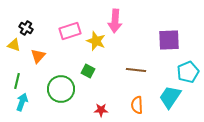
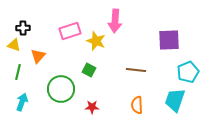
black cross: moved 3 px left; rotated 32 degrees counterclockwise
green square: moved 1 px right, 1 px up
green line: moved 1 px right, 9 px up
cyan trapezoid: moved 5 px right, 3 px down; rotated 15 degrees counterclockwise
red star: moved 9 px left, 3 px up
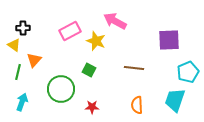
pink arrow: rotated 115 degrees clockwise
pink rectangle: rotated 10 degrees counterclockwise
yellow triangle: rotated 16 degrees clockwise
orange triangle: moved 4 px left, 4 px down
brown line: moved 2 px left, 2 px up
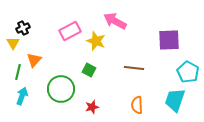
black cross: rotated 24 degrees counterclockwise
yellow triangle: moved 1 px left, 2 px up; rotated 24 degrees clockwise
cyan pentagon: rotated 20 degrees counterclockwise
cyan arrow: moved 6 px up
red star: rotated 16 degrees counterclockwise
